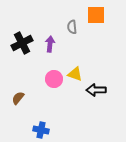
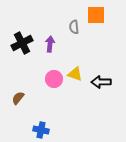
gray semicircle: moved 2 px right
black arrow: moved 5 px right, 8 px up
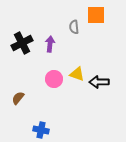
yellow triangle: moved 2 px right
black arrow: moved 2 px left
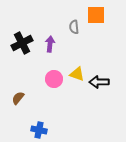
blue cross: moved 2 px left
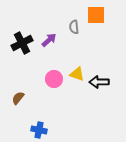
purple arrow: moved 1 px left, 4 px up; rotated 42 degrees clockwise
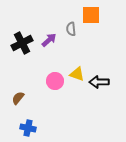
orange square: moved 5 px left
gray semicircle: moved 3 px left, 2 px down
pink circle: moved 1 px right, 2 px down
blue cross: moved 11 px left, 2 px up
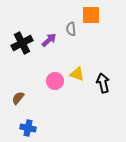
black arrow: moved 4 px right, 1 px down; rotated 78 degrees clockwise
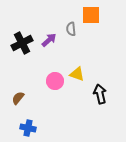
black arrow: moved 3 px left, 11 px down
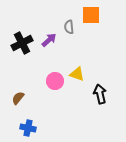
gray semicircle: moved 2 px left, 2 px up
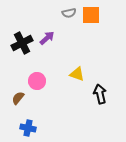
gray semicircle: moved 14 px up; rotated 96 degrees counterclockwise
purple arrow: moved 2 px left, 2 px up
pink circle: moved 18 px left
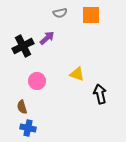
gray semicircle: moved 9 px left
black cross: moved 1 px right, 3 px down
brown semicircle: moved 4 px right, 9 px down; rotated 56 degrees counterclockwise
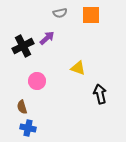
yellow triangle: moved 1 px right, 6 px up
